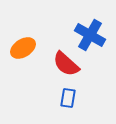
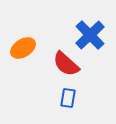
blue cross: rotated 16 degrees clockwise
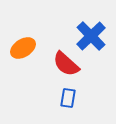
blue cross: moved 1 px right, 1 px down
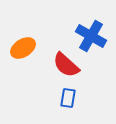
blue cross: rotated 16 degrees counterclockwise
red semicircle: moved 1 px down
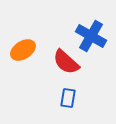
orange ellipse: moved 2 px down
red semicircle: moved 3 px up
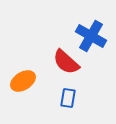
orange ellipse: moved 31 px down
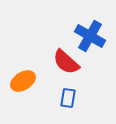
blue cross: moved 1 px left
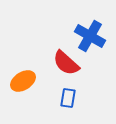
red semicircle: moved 1 px down
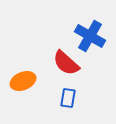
orange ellipse: rotated 10 degrees clockwise
